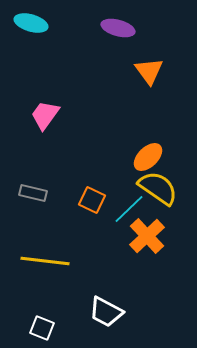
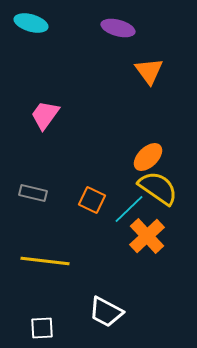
white square: rotated 25 degrees counterclockwise
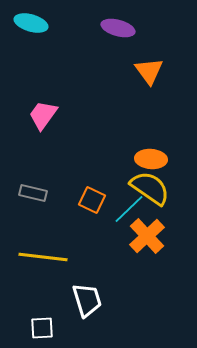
pink trapezoid: moved 2 px left
orange ellipse: moved 3 px right, 2 px down; rotated 48 degrees clockwise
yellow semicircle: moved 8 px left
yellow line: moved 2 px left, 4 px up
white trapezoid: moved 19 px left, 12 px up; rotated 135 degrees counterclockwise
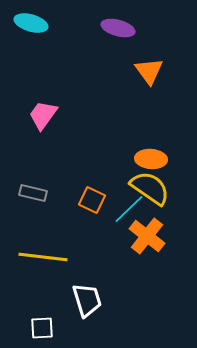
orange cross: rotated 9 degrees counterclockwise
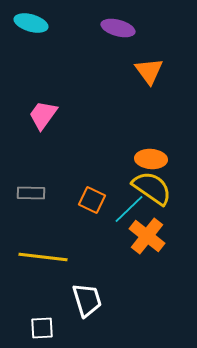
yellow semicircle: moved 2 px right
gray rectangle: moved 2 px left; rotated 12 degrees counterclockwise
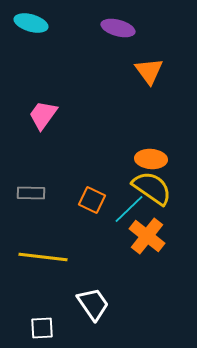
white trapezoid: moved 6 px right, 4 px down; rotated 18 degrees counterclockwise
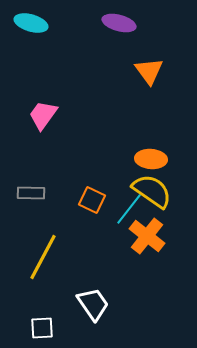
purple ellipse: moved 1 px right, 5 px up
yellow semicircle: moved 3 px down
cyan line: rotated 8 degrees counterclockwise
yellow line: rotated 69 degrees counterclockwise
